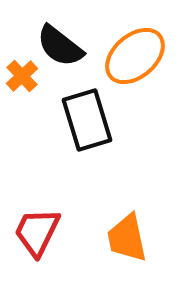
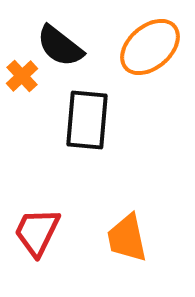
orange ellipse: moved 15 px right, 9 px up
black rectangle: rotated 22 degrees clockwise
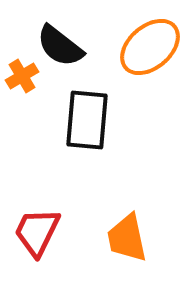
orange cross: rotated 12 degrees clockwise
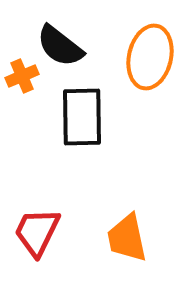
orange ellipse: moved 10 px down; rotated 36 degrees counterclockwise
orange cross: rotated 8 degrees clockwise
black rectangle: moved 5 px left, 3 px up; rotated 6 degrees counterclockwise
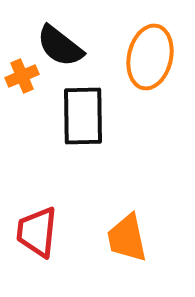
black rectangle: moved 1 px right, 1 px up
red trapezoid: rotated 20 degrees counterclockwise
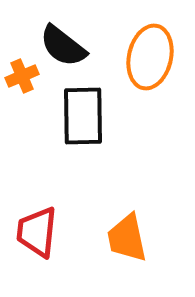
black semicircle: moved 3 px right
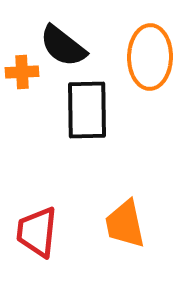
orange ellipse: rotated 12 degrees counterclockwise
orange cross: moved 4 px up; rotated 20 degrees clockwise
black rectangle: moved 4 px right, 6 px up
orange trapezoid: moved 2 px left, 14 px up
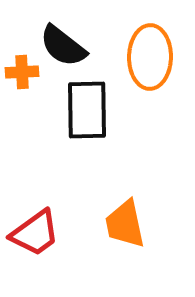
red trapezoid: moved 2 px left, 1 px down; rotated 132 degrees counterclockwise
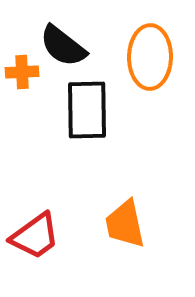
red trapezoid: moved 3 px down
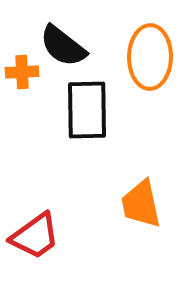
orange trapezoid: moved 16 px right, 20 px up
